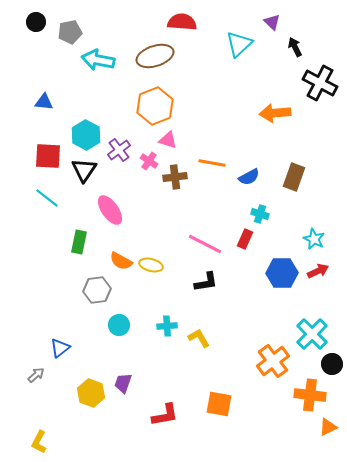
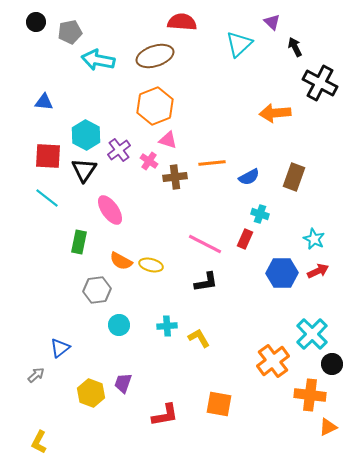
orange line at (212, 163): rotated 16 degrees counterclockwise
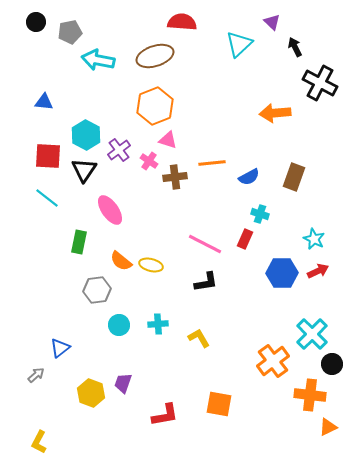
orange semicircle at (121, 261): rotated 10 degrees clockwise
cyan cross at (167, 326): moved 9 px left, 2 px up
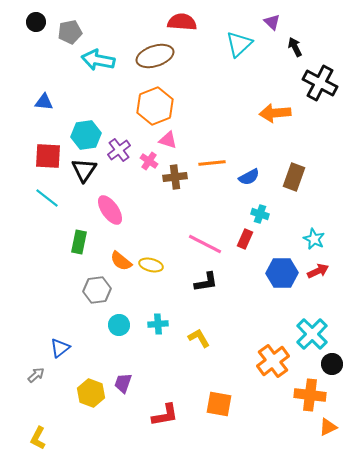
cyan hexagon at (86, 135): rotated 24 degrees clockwise
yellow L-shape at (39, 442): moved 1 px left, 4 px up
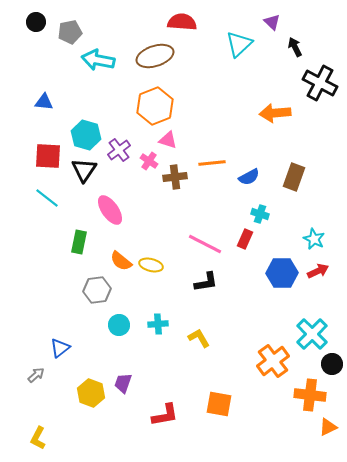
cyan hexagon at (86, 135): rotated 24 degrees clockwise
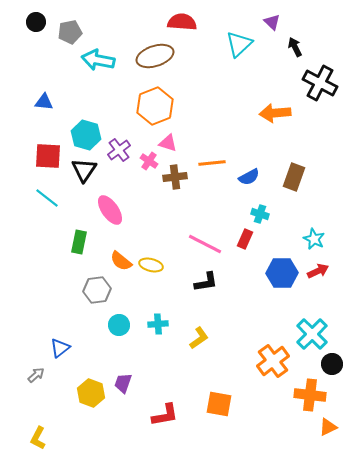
pink triangle at (168, 140): moved 3 px down
yellow L-shape at (199, 338): rotated 85 degrees clockwise
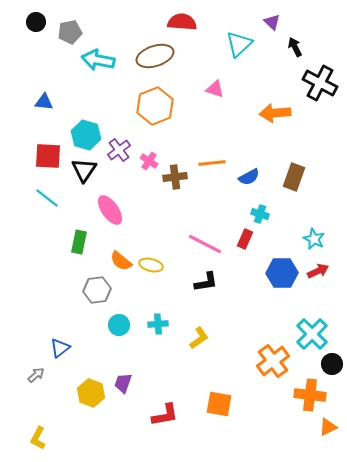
pink triangle at (168, 143): moved 47 px right, 54 px up
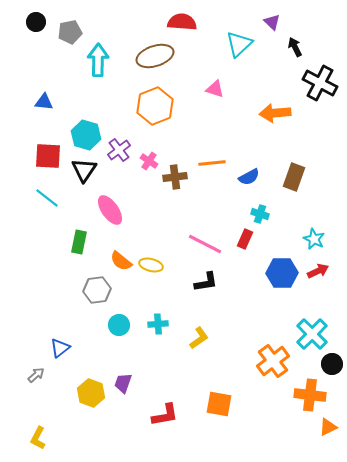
cyan arrow at (98, 60): rotated 80 degrees clockwise
